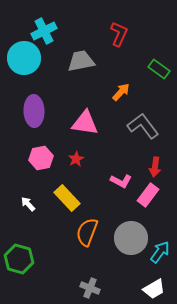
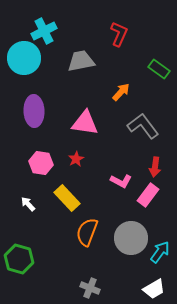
pink hexagon: moved 5 px down; rotated 20 degrees clockwise
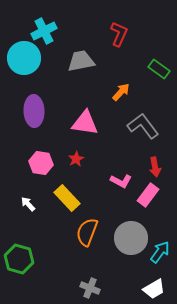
red arrow: rotated 18 degrees counterclockwise
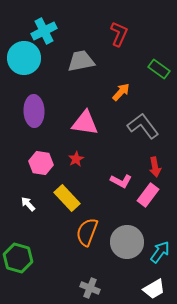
gray circle: moved 4 px left, 4 px down
green hexagon: moved 1 px left, 1 px up
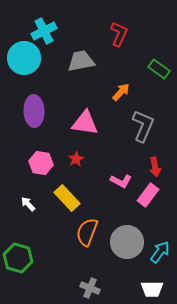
gray L-shape: rotated 60 degrees clockwise
white trapezoid: moved 2 px left; rotated 30 degrees clockwise
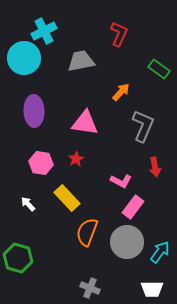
pink rectangle: moved 15 px left, 12 px down
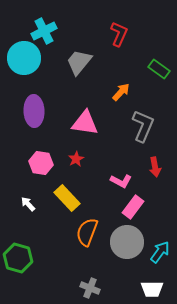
gray trapezoid: moved 2 px left, 1 px down; rotated 40 degrees counterclockwise
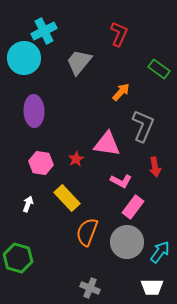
pink triangle: moved 22 px right, 21 px down
white arrow: rotated 63 degrees clockwise
white trapezoid: moved 2 px up
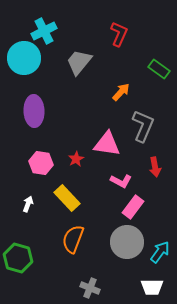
orange semicircle: moved 14 px left, 7 px down
